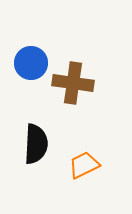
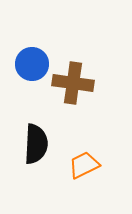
blue circle: moved 1 px right, 1 px down
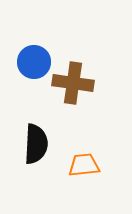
blue circle: moved 2 px right, 2 px up
orange trapezoid: rotated 20 degrees clockwise
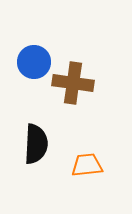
orange trapezoid: moved 3 px right
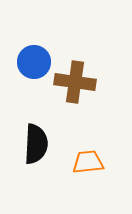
brown cross: moved 2 px right, 1 px up
orange trapezoid: moved 1 px right, 3 px up
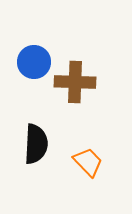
brown cross: rotated 6 degrees counterclockwise
orange trapezoid: rotated 52 degrees clockwise
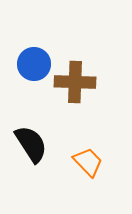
blue circle: moved 2 px down
black semicircle: moved 5 px left; rotated 36 degrees counterclockwise
